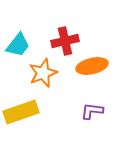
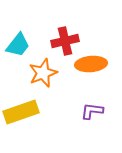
orange ellipse: moved 1 px left, 2 px up; rotated 8 degrees clockwise
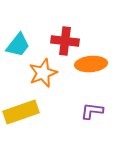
red cross: rotated 20 degrees clockwise
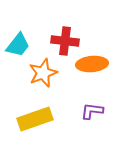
orange ellipse: moved 1 px right
yellow rectangle: moved 14 px right, 7 px down
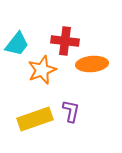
cyan trapezoid: moved 1 px left, 1 px up
orange star: moved 1 px left, 3 px up
purple L-shape: moved 21 px left; rotated 95 degrees clockwise
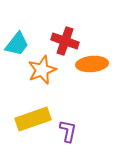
red cross: rotated 12 degrees clockwise
purple L-shape: moved 3 px left, 20 px down
yellow rectangle: moved 2 px left
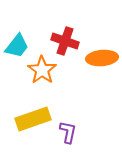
cyan trapezoid: moved 2 px down
orange ellipse: moved 10 px right, 6 px up
orange star: rotated 16 degrees counterclockwise
purple L-shape: moved 1 px down
